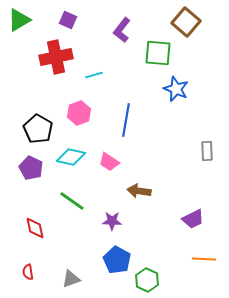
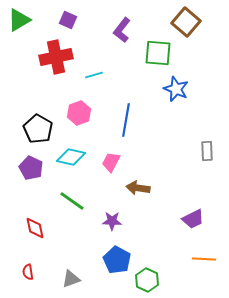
pink trapezoid: moved 2 px right; rotated 85 degrees clockwise
brown arrow: moved 1 px left, 3 px up
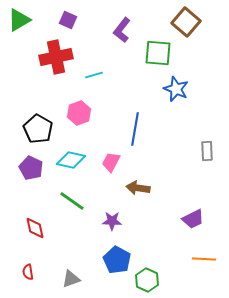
blue line: moved 9 px right, 9 px down
cyan diamond: moved 3 px down
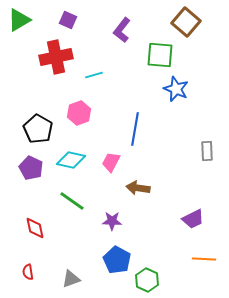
green square: moved 2 px right, 2 px down
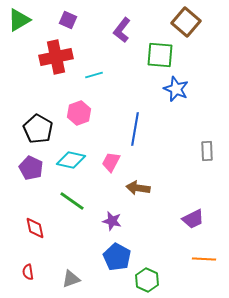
purple star: rotated 12 degrees clockwise
blue pentagon: moved 3 px up
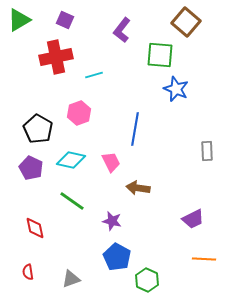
purple square: moved 3 px left
pink trapezoid: rotated 125 degrees clockwise
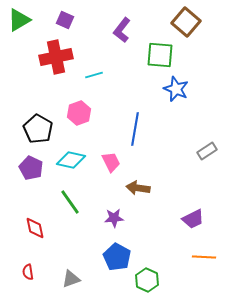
gray rectangle: rotated 60 degrees clockwise
green line: moved 2 px left, 1 px down; rotated 20 degrees clockwise
purple star: moved 2 px right, 3 px up; rotated 18 degrees counterclockwise
orange line: moved 2 px up
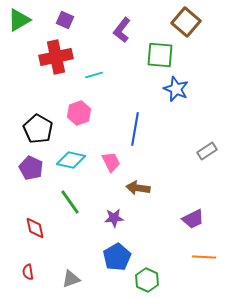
blue pentagon: rotated 12 degrees clockwise
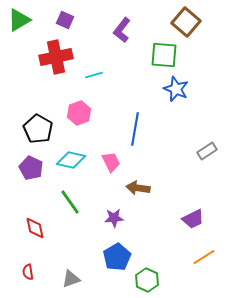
green square: moved 4 px right
orange line: rotated 35 degrees counterclockwise
